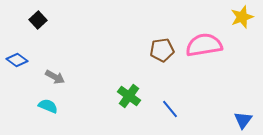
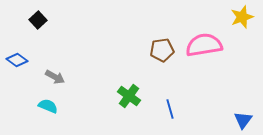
blue line: rotated 24 degrees clockwise
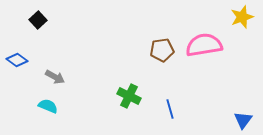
green cross: rotated 10 degrees counterclockwise
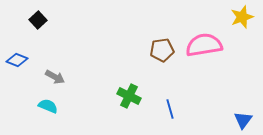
blue diamond: rotated 15 degrees counterclockwise
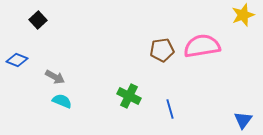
yellow star: moved 1 px right, 2 px up
pink semicircle: moved 2 px left, 1 px down
cyan semicircle: moved 14 px right, 5 px up
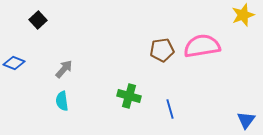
blue diamond: moved 3 px left, 3 px down
gray arrow: moved 9 px right, 8 px up; rotated 78 degrees counterclockwise
green cross: rotated 10 degrees counterclockwise
cyan semicircle: rotated 120 degrees counterclockwise
blue triangle: moved 3 px right
